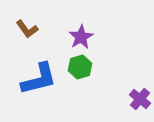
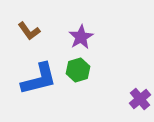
brown L-shape: moved 2 px right, 2 px down
green hexagon: moved 2 px left, 3 px down
purple cross: rotated 10 degrees clockwise
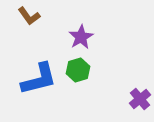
brown L-shape: moved 15 px up
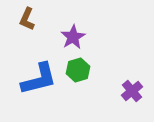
brown L-shape: moved 2 px left, 3 px down; rotated 60 degrees clockwise
purple star: moved 8 px left
purple cross: moved 8 px left, 8 px up
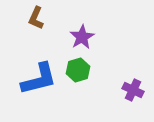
brown L-shape: moved 9 px right, 1 px up
purple star: moved 9 px right
purple cross: moved 1 px right, 1 px up; rotated 25 degrees counterclockwise
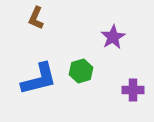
purple star: moved 31 px right
green hexagon: moved 3 px right, 1 px down
purple cross: rotated 25 degrees counterclockwise
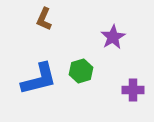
brown L-shape: moved 8 px right, 1 px down
